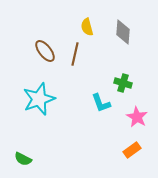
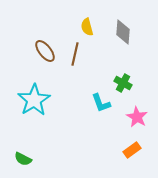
green cross: rotated 12 degrees clockwise
cyan star: moved 5 px left, 1 px down; rotated 12 degrees counterclockwise
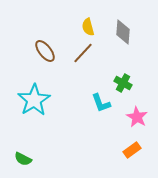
yellow semicircle: moved 1 px right
brown line: moved 8 px right, 1 px up; rotated 30 degrees clockwise
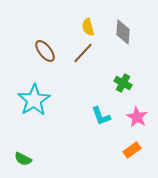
cyan L-shape: moved 13 px down
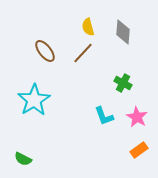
cyan L-shape: moved 3 px right
orange rectangle: moved 7 px right
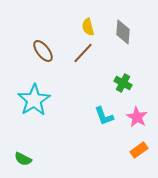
brown ellipse: moved 2 px left
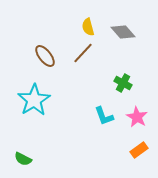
gray diamond: rotated 45 degrees counterclockwise
brown ellipse: moved 2 px right, 5 px down
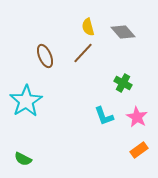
brown ellipse: rotated 15 degrees clockwise
cyan star: moved 8 px left, 1 px down
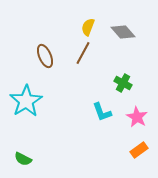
yellow semicircle: rotated 36 degrees clockwise
brown line: rotated 15 degrees counterclockwise
cyan L-shape: moved 2 px left, 4 px up
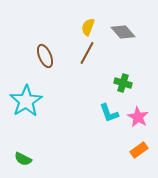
brown line: moved 4 px right
green cross: rotated 12 degrees counterclockwise
cyan L-shape: moved 7 px right, 1 px down
pink star: moved 1 px right
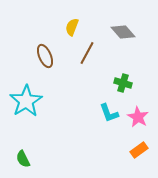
yellow semicircle: moved 16 px left
green semicircle: rotated 36 degrees clockwise
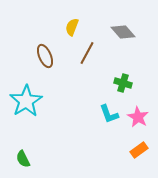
cyan L-shape: moved 1 px down
